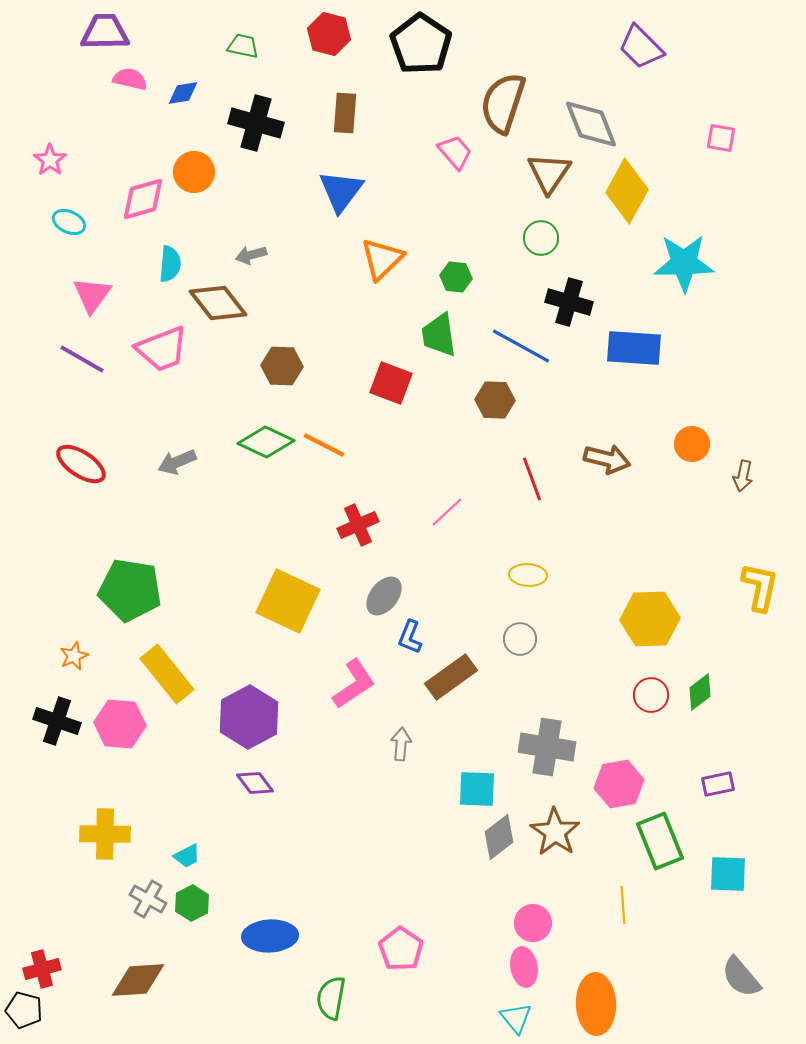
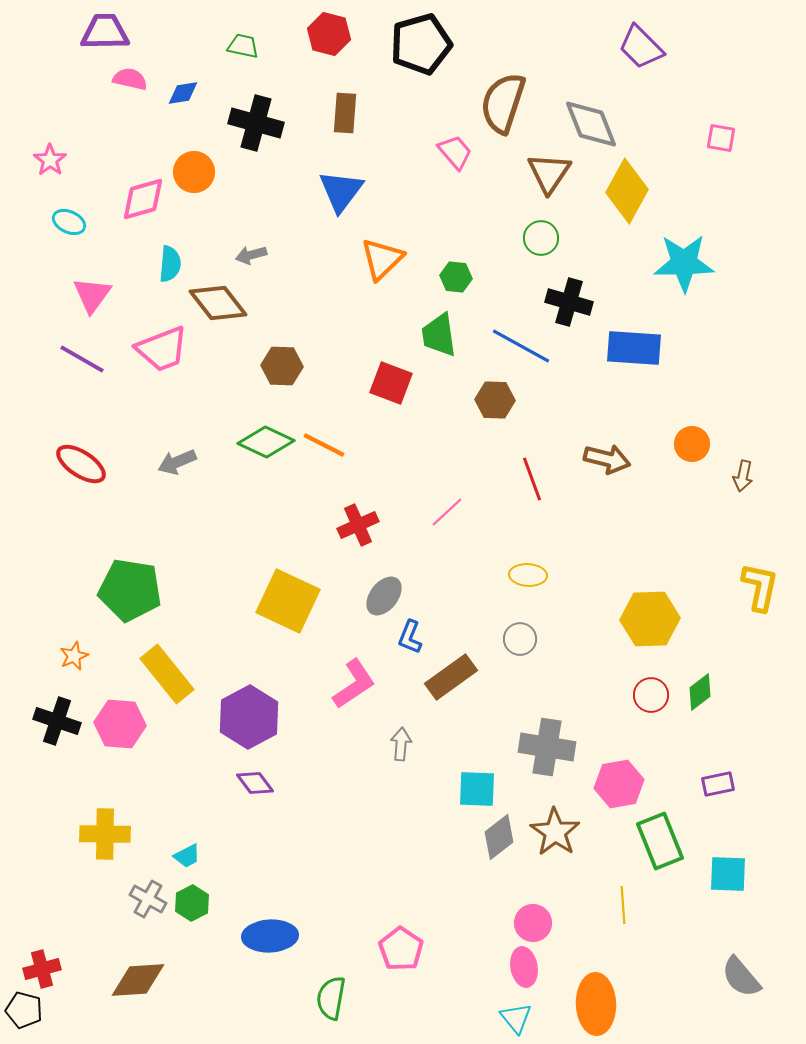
black pentagon at (421, 44): rotated 22 degrees clockwise
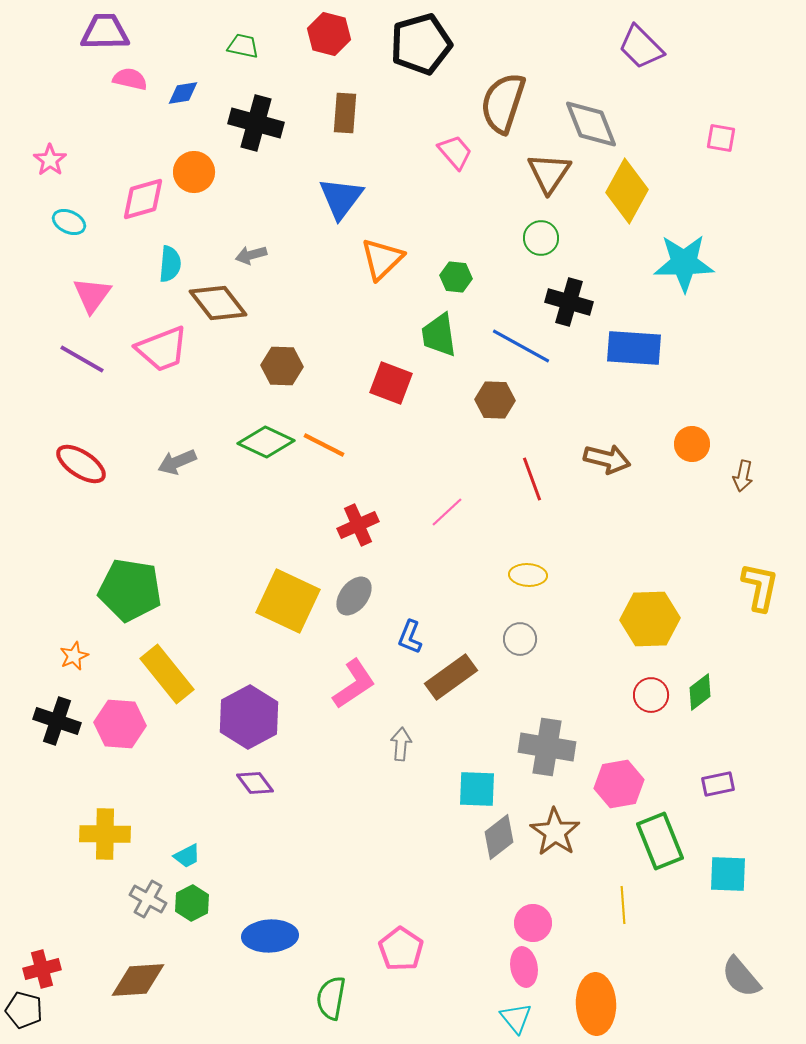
blue triangle at (341, 191): moved 7 px down
gray ellipse at (384, 596): moved 30 px left
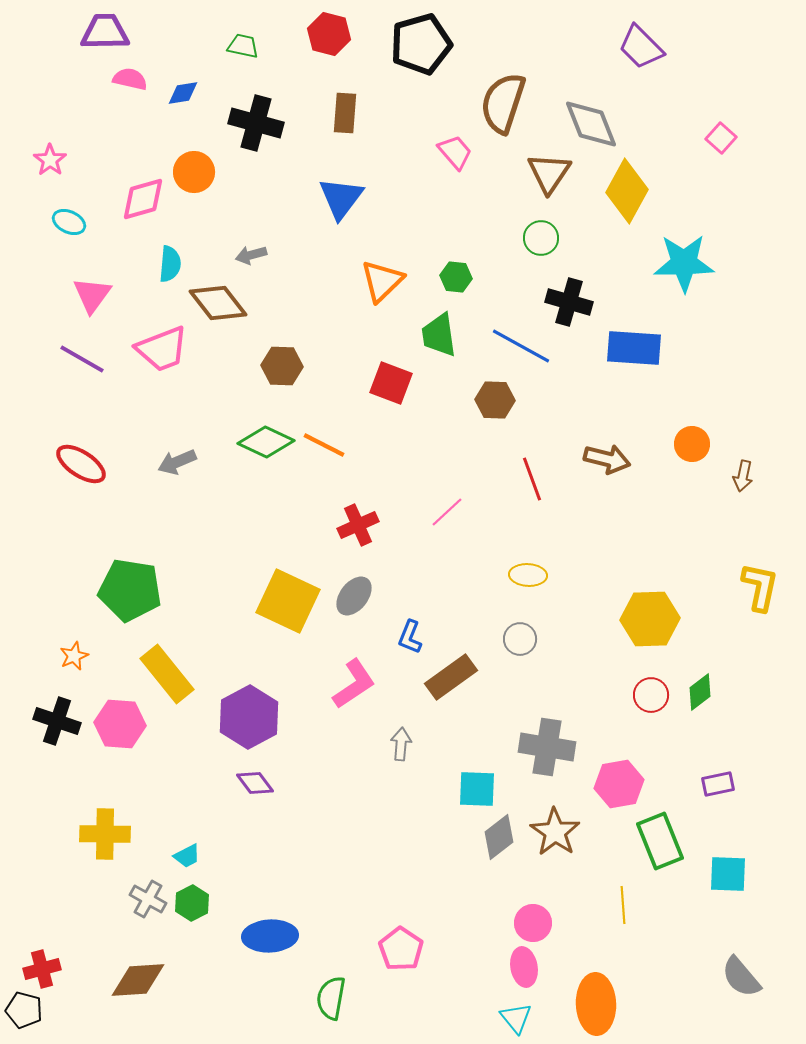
pink square at (721, 138): rotated 32 degrees clockwise
orange triangle at (382, 259): moved 22 px down
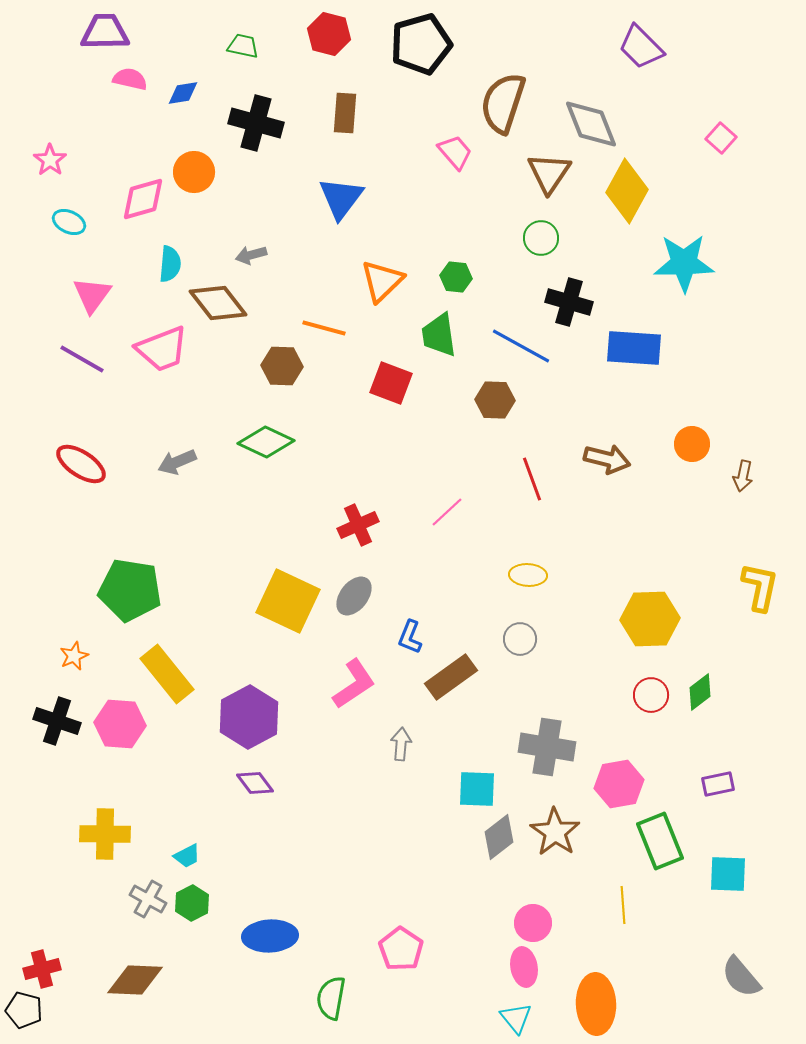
orange line at (324, 445): moved 117 px up; rotated 12 degrees counterclockwise
brown diamond at (138, 980): moved 3 px left; rotated 6 degrees clockwise
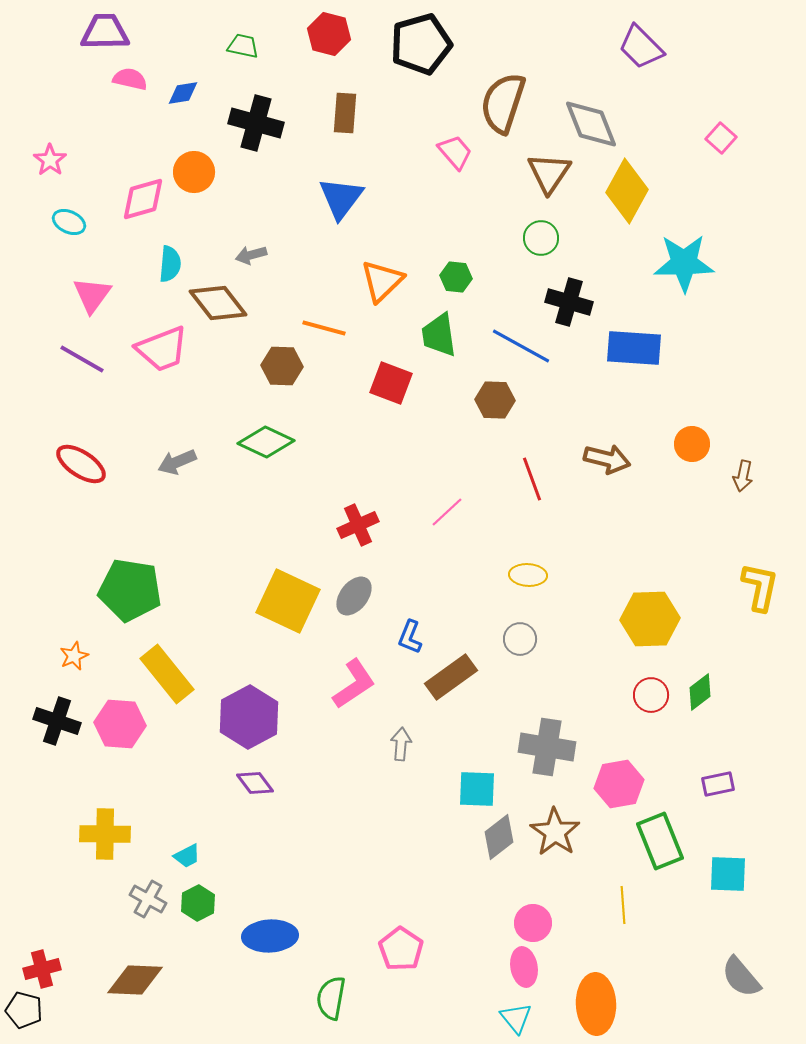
green hexagon at (192, 903): moved 6 px right
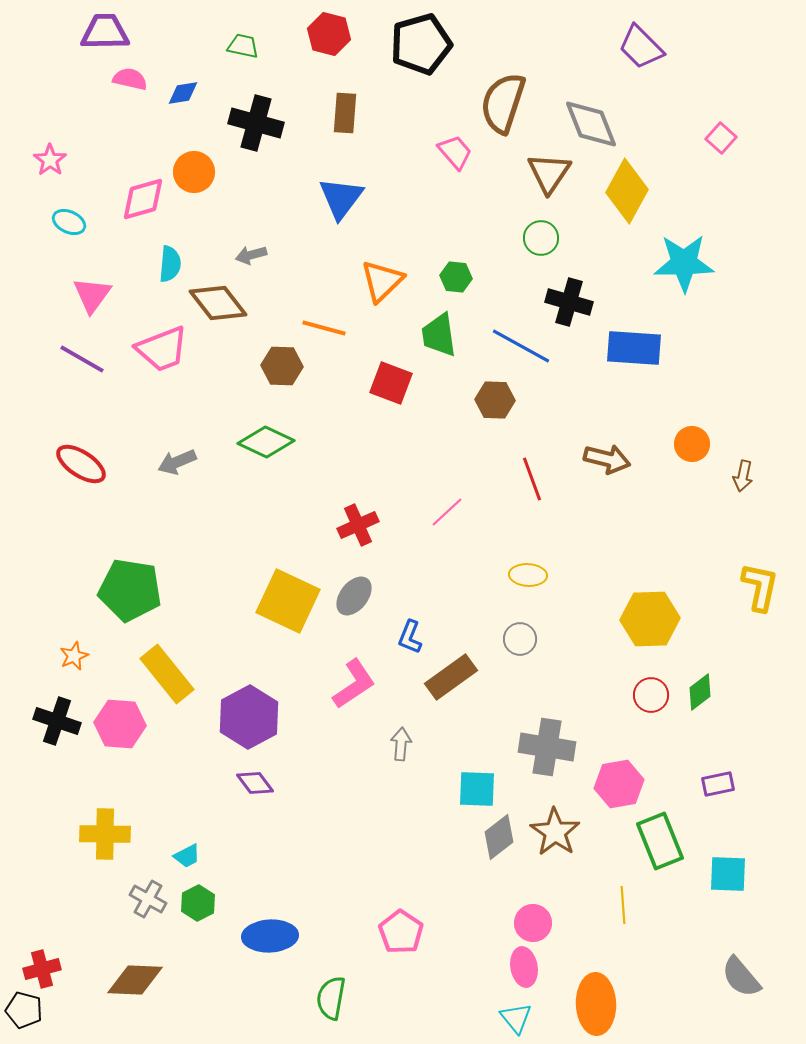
pink pentagon at (401, 949): moved 17 px up
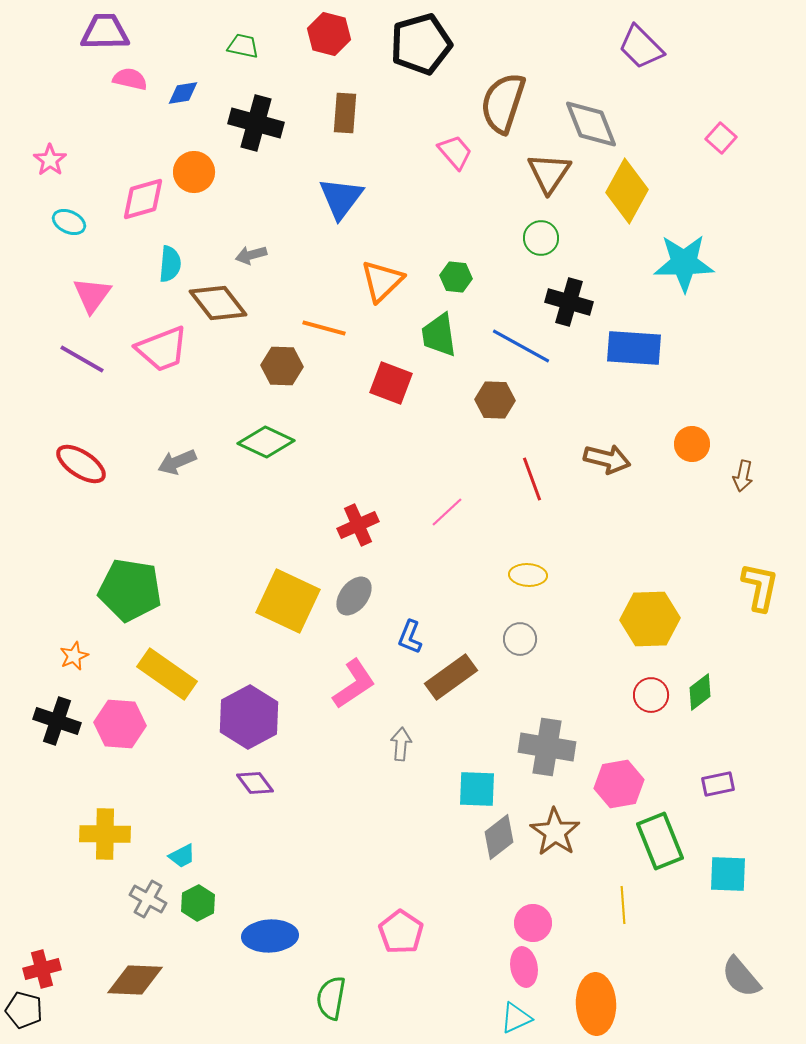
yellow rectangle at (167, 674): rotated 16 degrees counterclockwise
cyan trapezoid at (187, 856): moved 5 px left
cyan triangle at (516, 1018): rotated 44 degrees clockwise
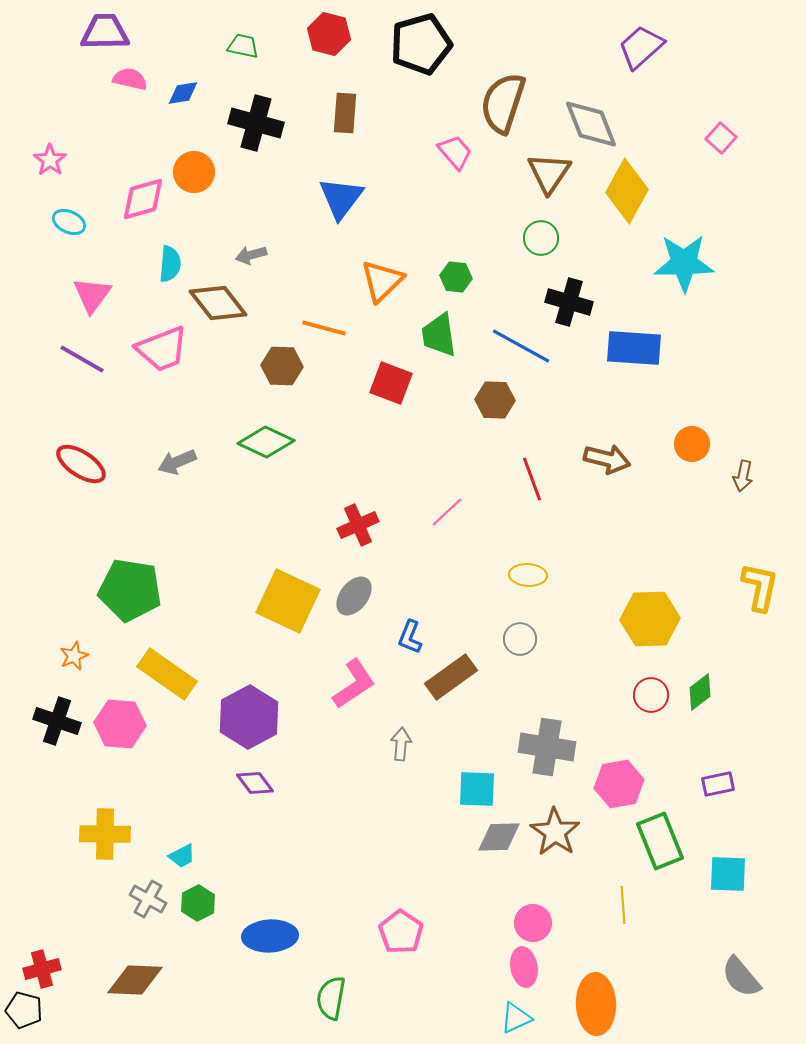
purple trapezoid at (641, 47): rotated 93 degrees clockwise
gray diamond at (499, 837): rotated 36 degrees clockwise
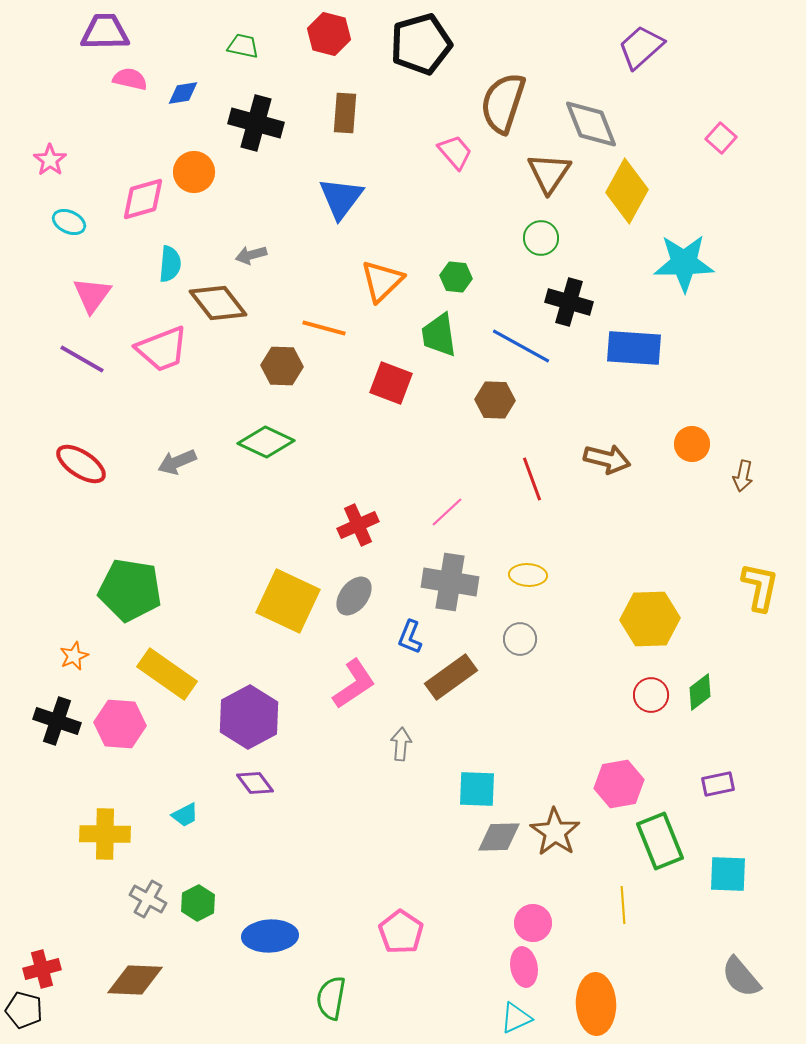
gray cross at (547, 747): moved 97 px left, 165 px up
cyan trapezoid at (182, 856): moved 3 px right, 41 px up
